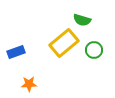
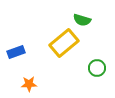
green circle: moved 3 px right, 18 px down
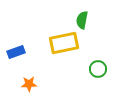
green semicircle: rotated 84 degrees clockwise
yellow rectangle: rotated 28 degrees clockwise
green circle: moved 1 px right, 1 px down
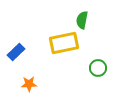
blue rectangle: rotated 24 degrees counterclockwise
green circle: moved 1 px up
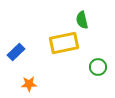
green semicircle: rotated 24 degrees counterclockwise
green circle: moved 1 px up
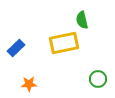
blue rectangle: moved 4 px up
green circle: moved 12 px down
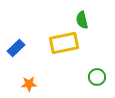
green circle: moved 1 px left, 2 px up
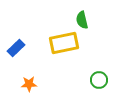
green circle: moved 2 px right, 3 px down
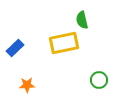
blue rectangle: moved 1 px left
orange star: moved 2 px left, 1 px down
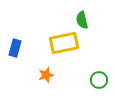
blue rectangle: rotated 30 degrees counterclockwise
orange star: moved 19 px right, 10 px up; rotated 14 degrees counterclockwise
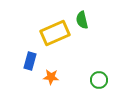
yellow rectangle: moved 9 px left, 10 px up; rotated 12 degrees counterclockwise
blue rectangle: moved 15 px right, 13 px down
orange star: moved 5 px right, 2 px down; rotated 21 degrees clockwise
